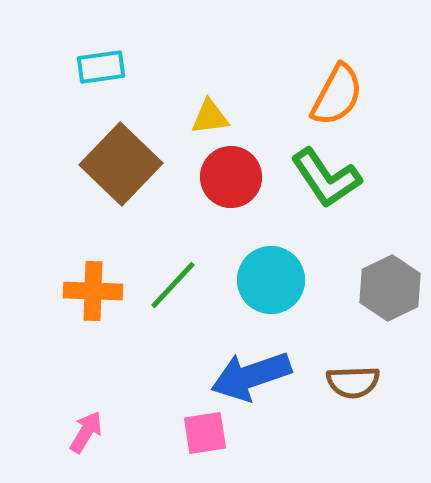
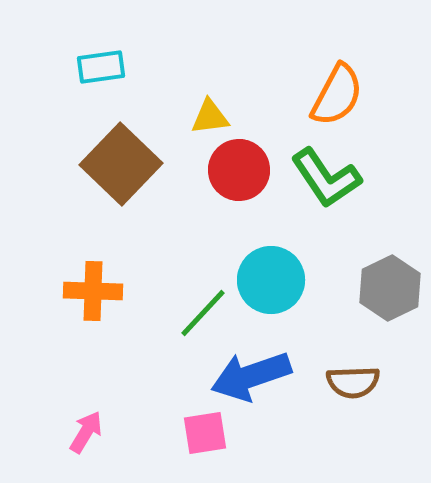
red circle: moved 8 px right, 7 px up
green line: moved 30 px right, 28 px down
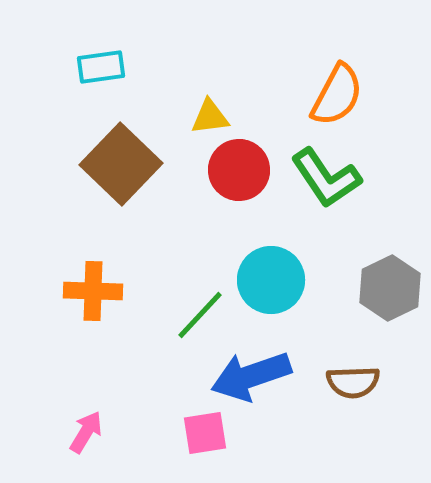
green line: moved 3 px left, 2 px down
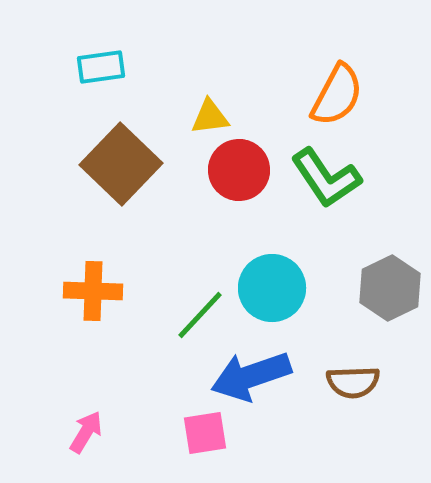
cyan circle: moved 1 px right, 8 px down
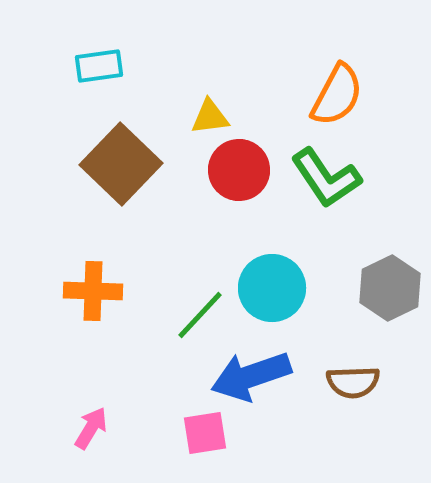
cyan rectangle: moved 2 px left, 1 px up
pink arrow: moved 5 px right, 4 px up
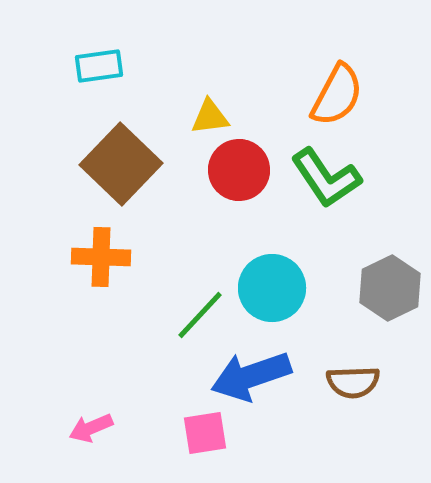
orange cross: moved 8 px right, 34 px up
pink arrow: rotated 144 degrees counterclockwise
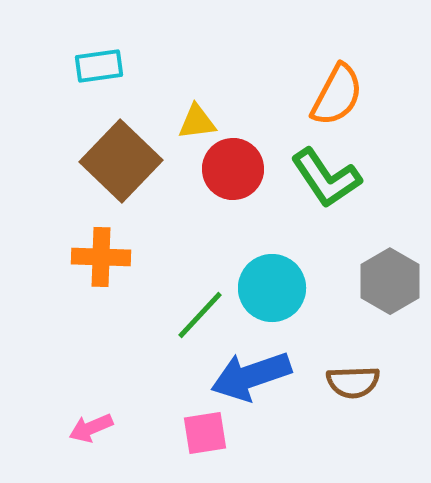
yellow triangle: moved 13 px left, 5 px down
brown square: moved 3 px up
red circle: moved 6 px left, 1 px up
gray hexagon: moved 7 px up; rotated 4 degrees counterclockwise
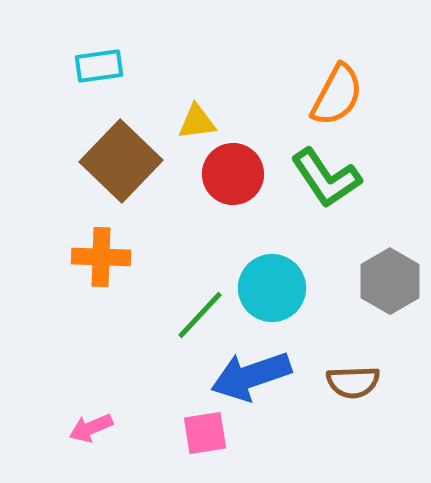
red circle: moved 5 px down
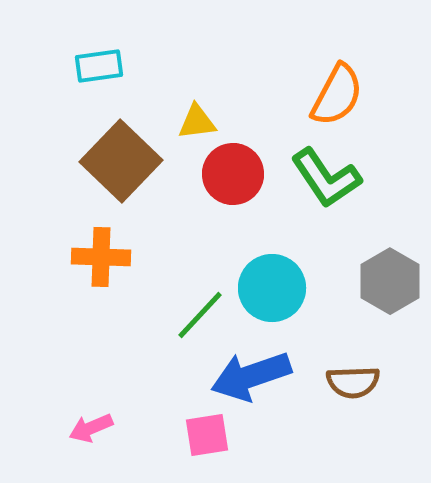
pink square: moved 2 px right, 2 px down
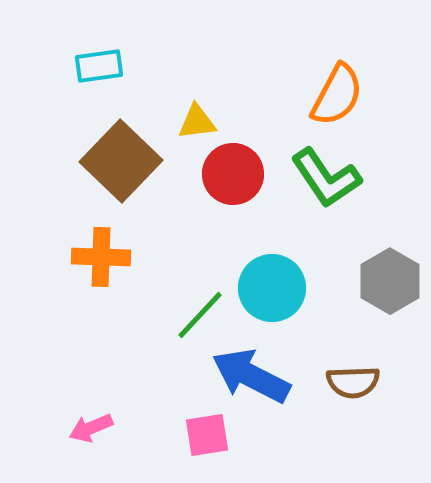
blue arrow: rotated 46 degrees clockwise
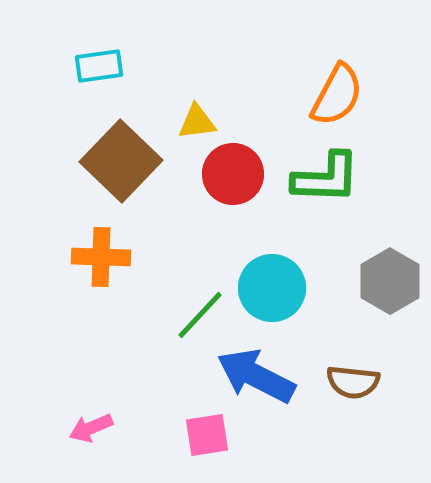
green L-shape: rotated 54 degrees counterclockwise
blue arrow: moved 5 px right
brown semicircle: rotated 8 degrees clockwise
